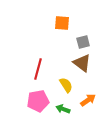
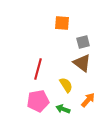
orange arrow: rotated 14 degrees counterclockwise
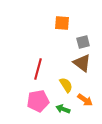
orange arrow: moved 3 px left; rotated 84 degrees clockwise
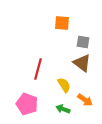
gray square: rotated 24 degrees clockwise
yellow semicircle: moved 2 px left
pink pentagon: moved 11 px left, 3 px down; rotated 30 degrees clockwise
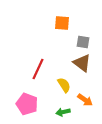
red line: rotated 10 degrees clockwise
green arrow: moved 3 px down; rotated 32 degrees counterclockwise
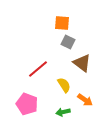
gray square: moved 15 px left; rotated 16 degrees clockwise
red line: rotated 25 degrees clockwise
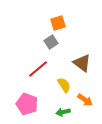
orange square: moved 4 px left; rotated 21 degrees counterclockwise
gray square: moved 17 px left; rotated 32 degrees clockwise
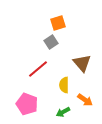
brown triangle: rotated 12 degrees clockwise
yellow semicircle: rotated 147 degrees counterclockwise
green arrow: rotated 16 degrees counterclockwise
